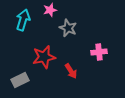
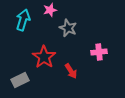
red star: rotated 25 degrees counterclockwise
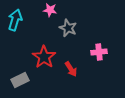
pink star: rotated 24 degrees clockwise
cyan arrow: moved 8 px left
red arrow: moved 2 px up
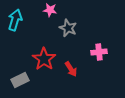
red star: moved 2 px down
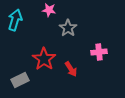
pink star: moved 1 px left
gray star: rotated 12 degrees clockwise
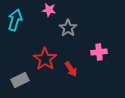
red star: moved 1 px right
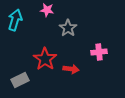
pink star: moved 2 px left
red arrow: rotated 49 degrees counterclockwise
